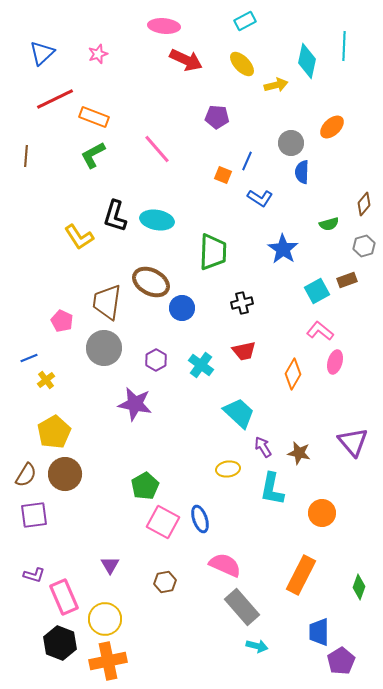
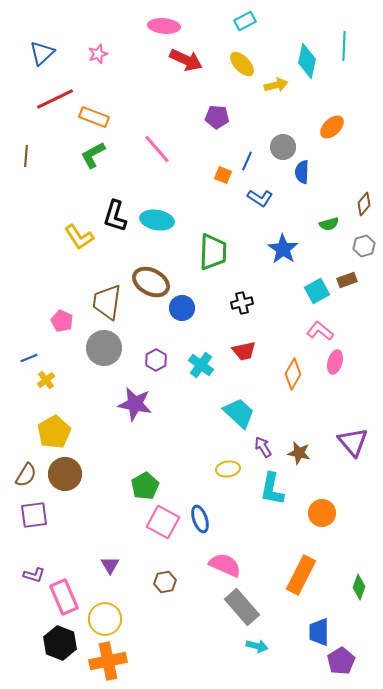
gray circle at (291, 143): moved 8 px left, 4 px down
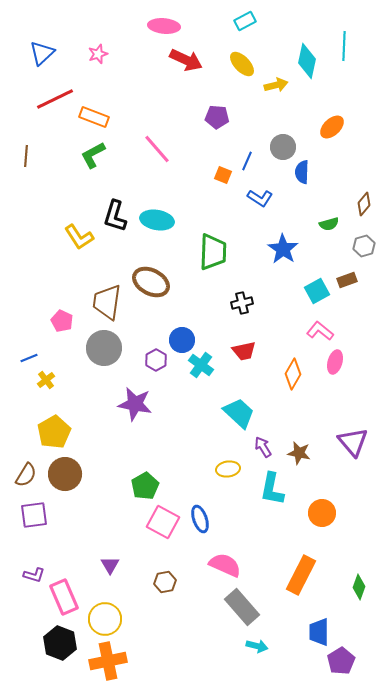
blue circle at (182, 308): moved 32 px down
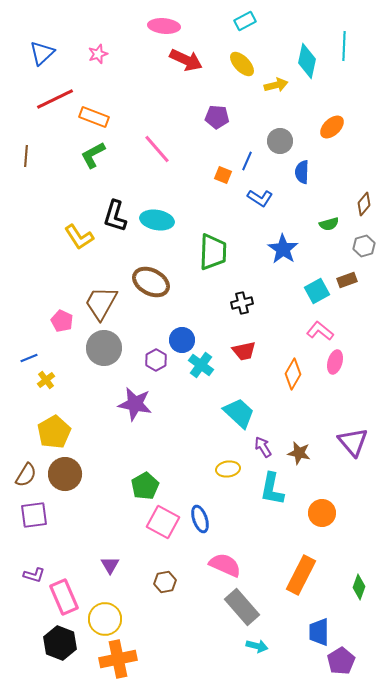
gray circle at (283, 147): moved 3 px left, 6 px up
brown trapezoid at (107, 302): moved 6 px left, 1 px down; rotated 21 degrees clockwise
orange cross at (108, 661): moved 10 px right, 2 px up
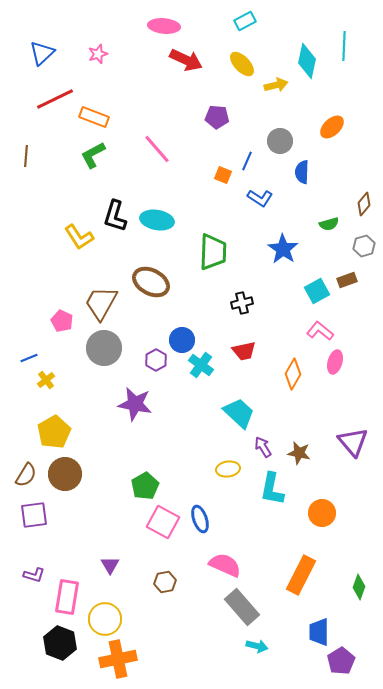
pink rectangle at (64, 597): moved 3 px right; rotated 32 degrees clockwise
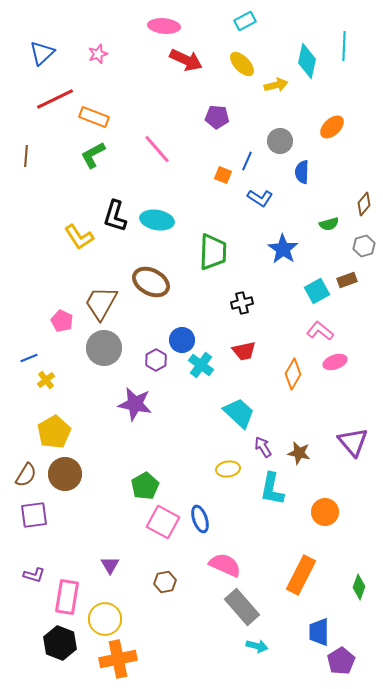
pink ellipse at (335, 362): rotated 55 degrees clockwise
orange circle at (322, 513): moved 3 px right, 1 px up
